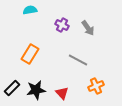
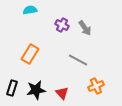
gray arrow: moved 3 px left
black rectangle: rotated 28 degrees counterclockwise
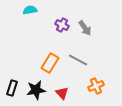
orange rectangle: moved 20 px right, 9 px down
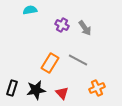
orange cross: moved 1 px right, 2 px down
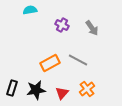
gray arrow: moved 7 px right
orange rectangle: rotated 30 degrees clockwise
orange cross: moved 10 px left, 1 px down; rotated 14 degrees counterclockwise
red triangle: rotated 24 degrees clockwise
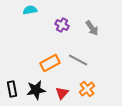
black rectangle: moved 1 px down; rotated 28 degrees counterclockwise
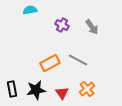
gray arrow: moved 1 px up
red triangle: rotated 16 degrees counterclockwise
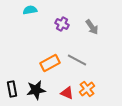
purple cross: moved 1 px up
gray line: moved 1 px left
red triangle: moved 5 px right; rotated 32 degrees counterclockwise
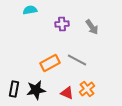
purple cross: rotated 32 degrees counterclockwise
black rectangle: moved 2 px right; rotated 21 degrees clockwise
